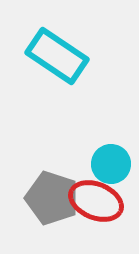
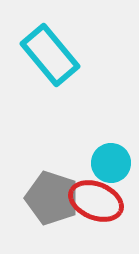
cyan rectangle: moved 7 px left, 1 px up; rotated 16 degrees clockwise
cyan circle: moved 1 px up
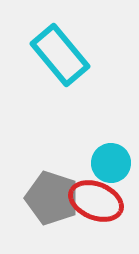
cyan rectangle: moved 10 px right
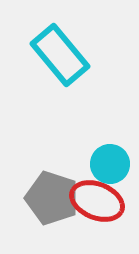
cyan circle: moved 1 px left, 1 px down
red ellipse: moved 1 px right
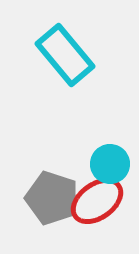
cyan rectangle: moved 5 px right
red ellipse: rotated 58 degrees counterclockwise
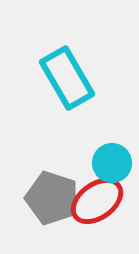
cyan rectangle: moved 2 px right, 23 px down; rotated 10 degrees clockwise
cyan circle: moved 2 px right, 1 px up
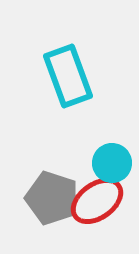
cyan rectangle: moved 1 px right, 2 px up; rotated 10 degrees clockwise
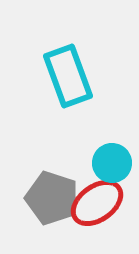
red ellipse: moved 2 px down
